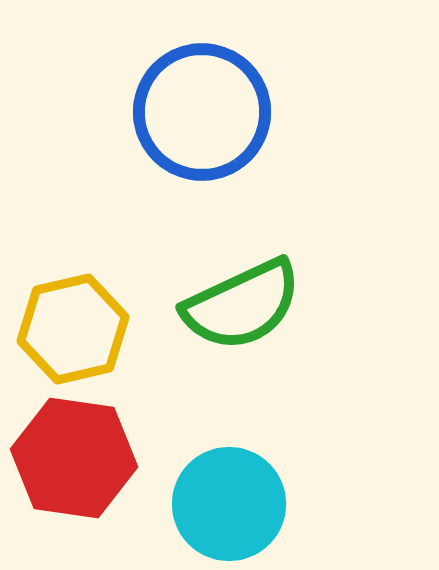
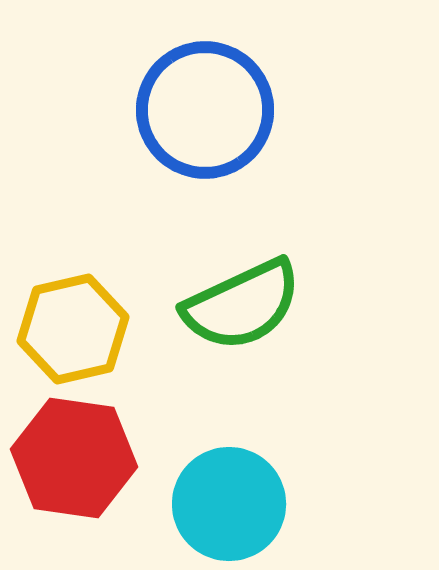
blue circle: moved 3 px right, 2 px up
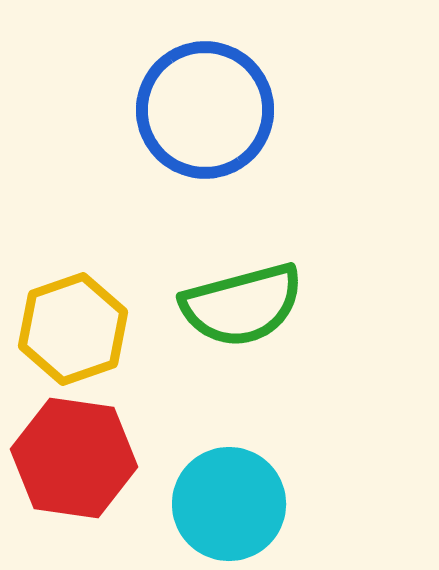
green semicircle: rotated 10 degrees clockwise
yellow hexagon: rotated 6 degrees counterclockwise
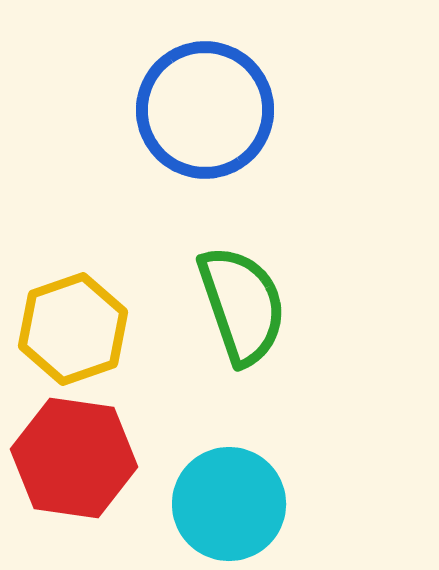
green semicircle: rotated 94 degrees counterclockwise
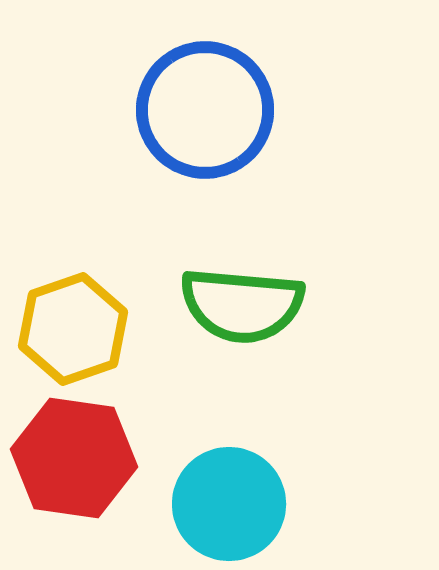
green semicircle: rotated 114 degrees clockwise
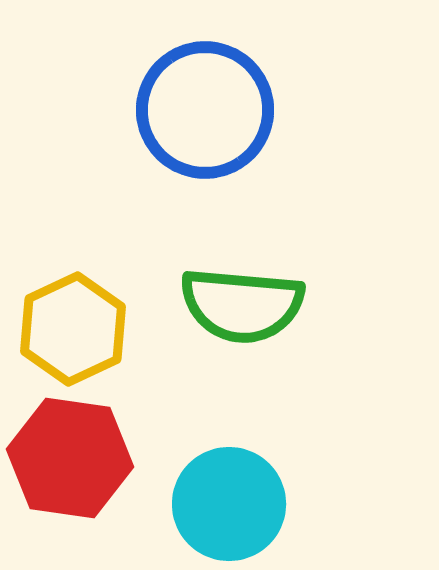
yellow hexagon: rotated 6 degrees counterclockwise
red hexagon: moved 4 px left
